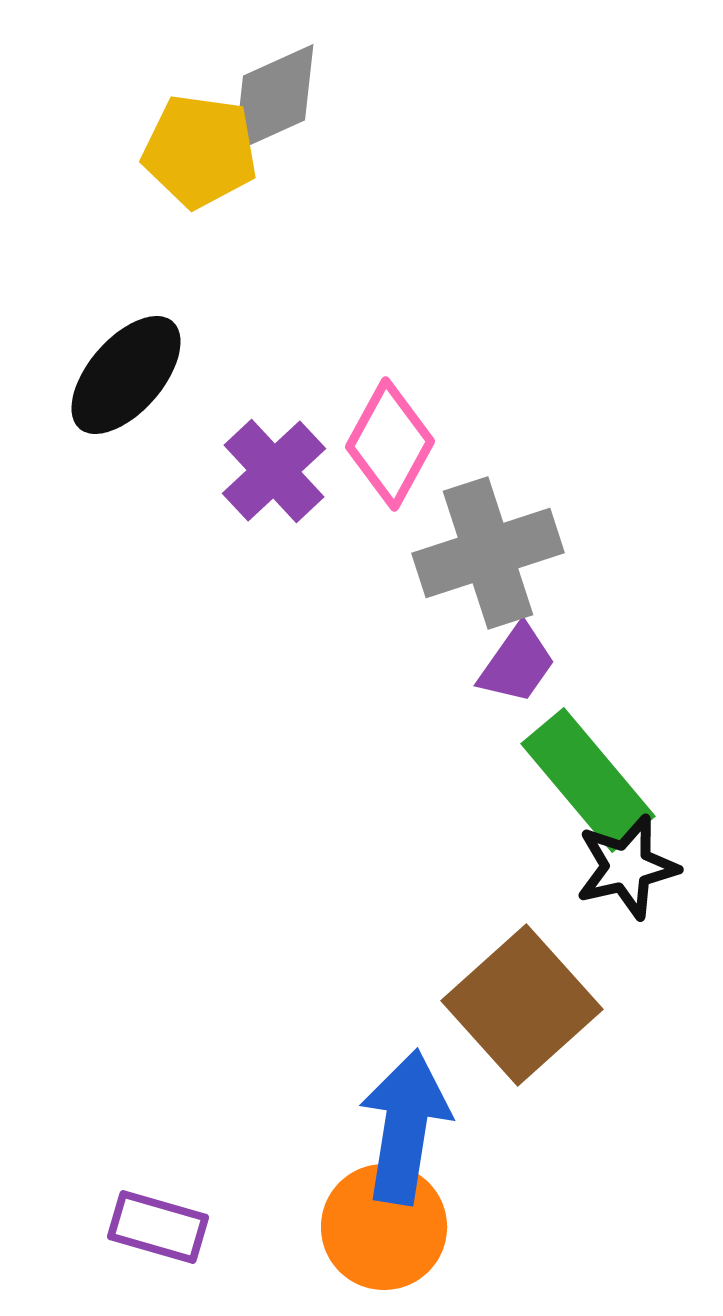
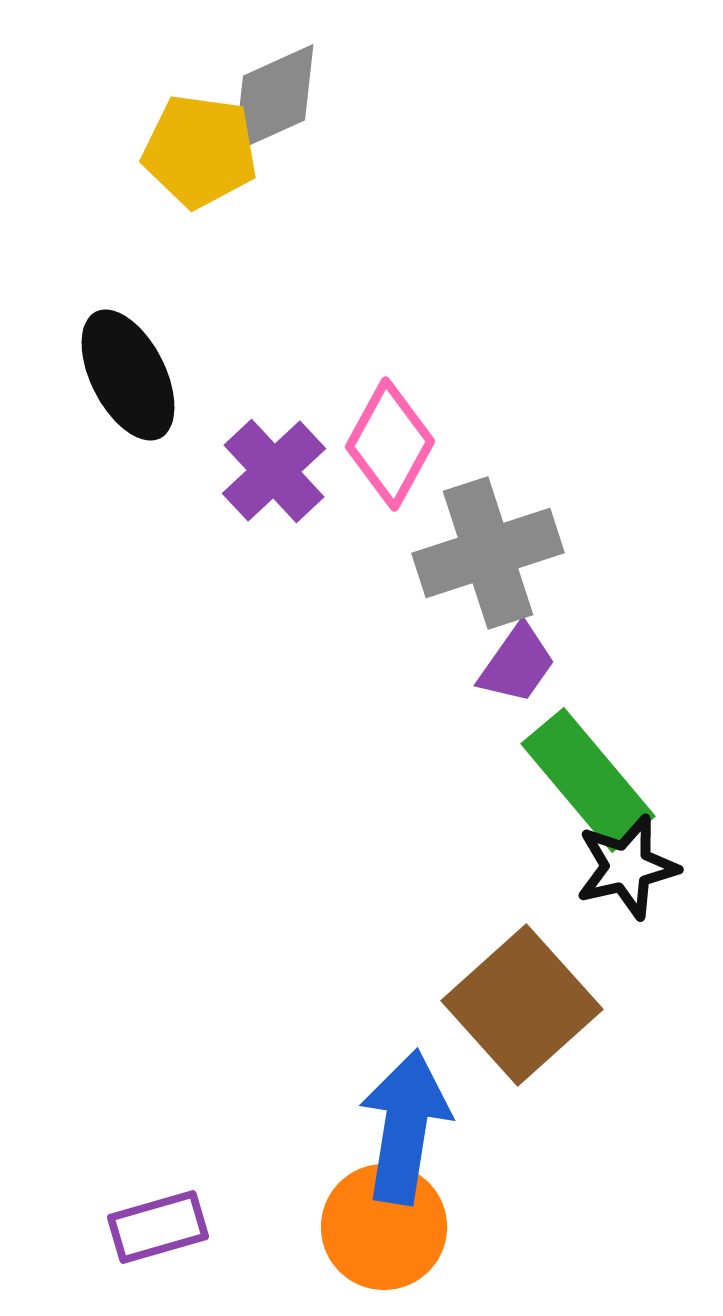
black ellipse: moved 2 px right; rotated 68 degrees counterclockwise
purple rectangle: rotated 32 degrees counterclockwise
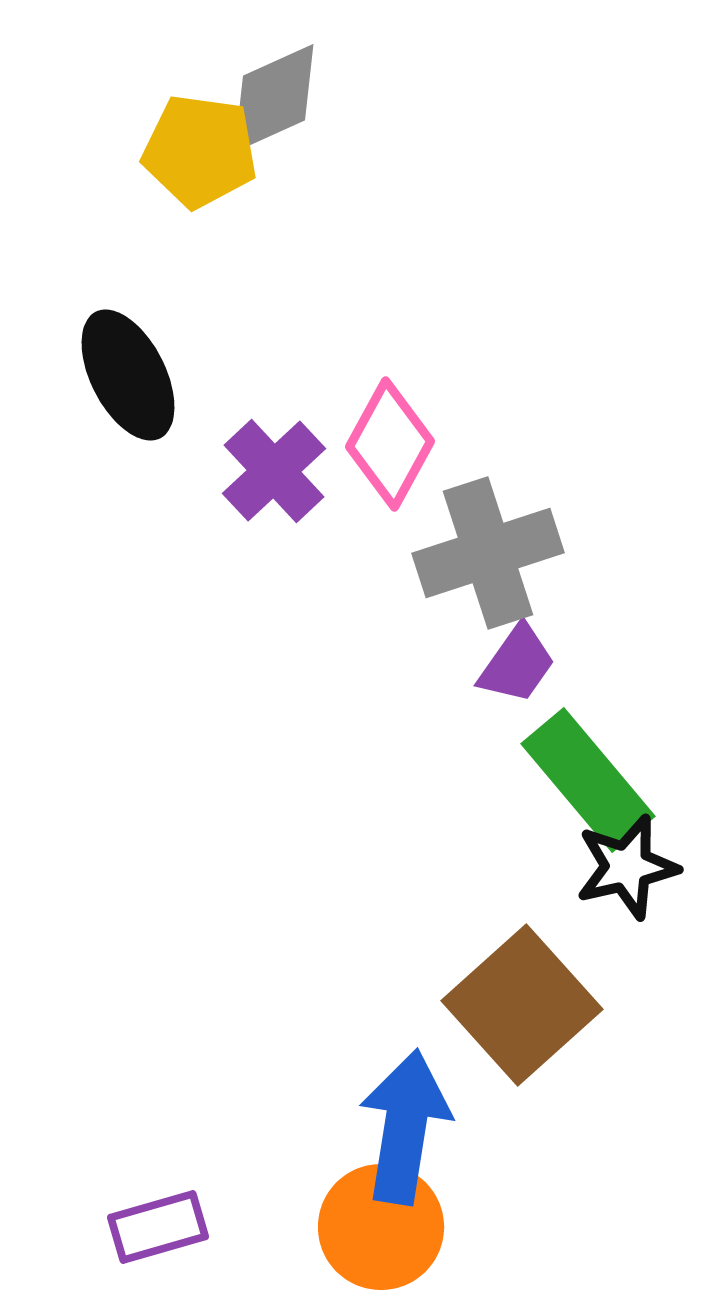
orange circle: moved 3 px left
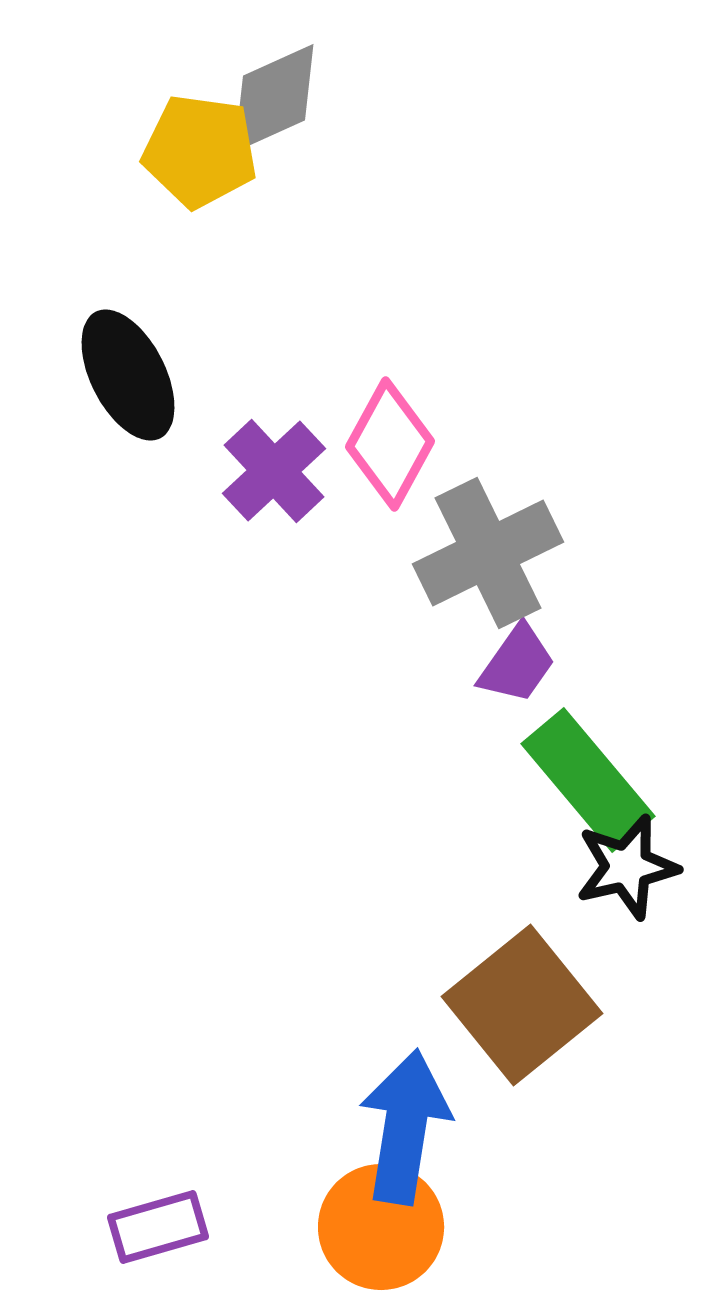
gray cross: rotated 8 degrees counterclockwise
brown square: rotated 3 degrees clockwise
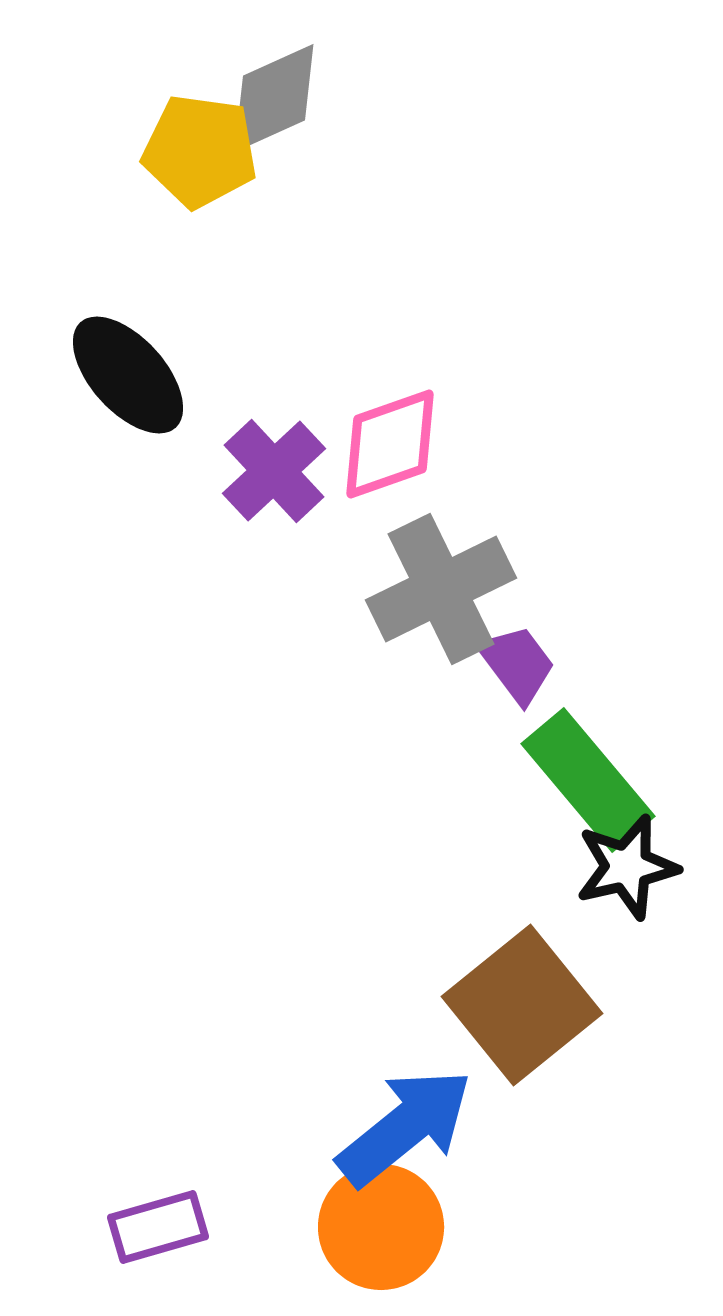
black ellipse: rotated 15 degrees counterclockwise
pink diamond: rotated 42 degrees clockwise
gray cross: moved 47 px left, 36 px down
purple trapezoid: rotated 72 degrees counterclockwise
blue arrow: rotated 42 degrees clockwise
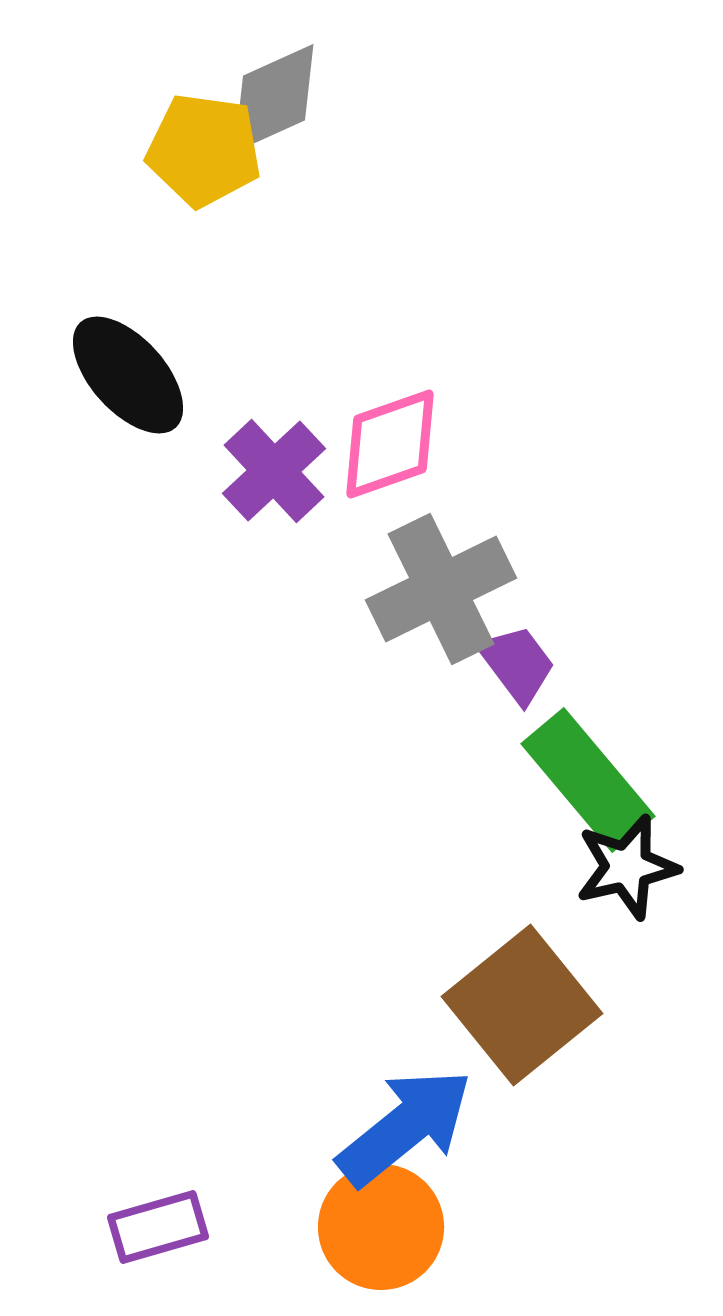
yellow pentagon: moved 4 px right, 1 px up
